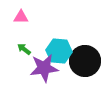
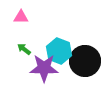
cyan hexagon: rotated 15 degrees clockwise
purple star: rotated 8 degrees clockwise
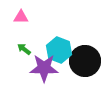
cyan hexagon: moved 1 px up
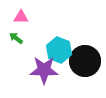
green arrow: moved 8 px left, 11 px up
purple star: moved 2 px down
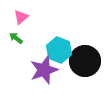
pink triangle: rotated 42 degrees counterclockwise
purple star: rotated 20 degrees counterclockwise
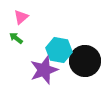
cyan hexagon: rotated 10 degrees counterclockwise
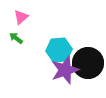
cyan hexagon: rotated 15 degrees counterclockwise
black circle: moved 3 px right, 2 px down
purple star: moved 21 px right
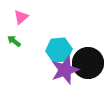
green arrow: moved 2 px left, 3 px down
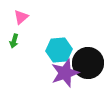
green arrow: rotated 112 degrees counterclockwise
purple star: moved 3 px down
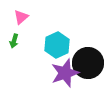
cyan hexagon: moved 2 px left, 5 px up; rotated 20 degrees counterclockwise
